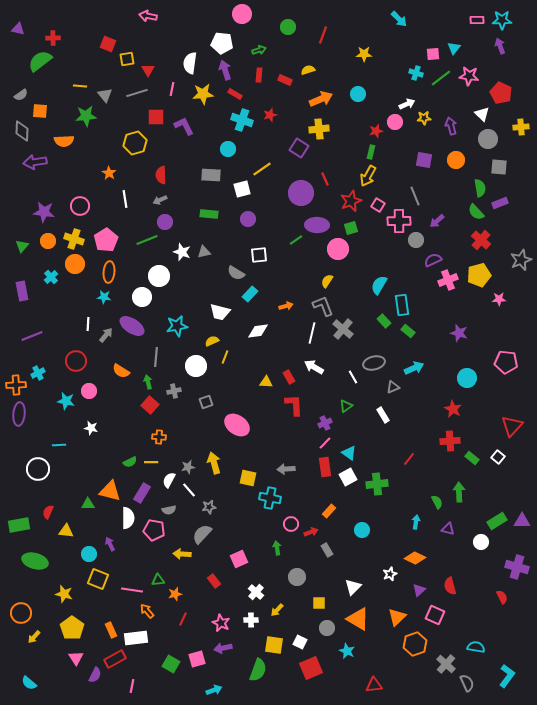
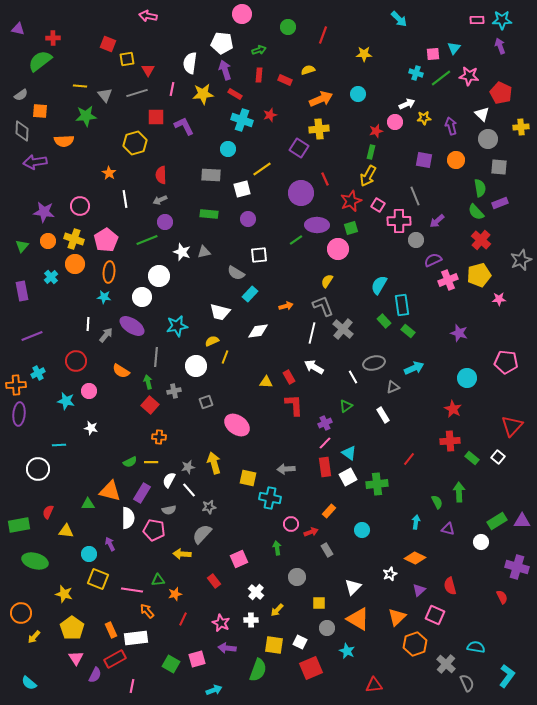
purple arrow at (223, 648): moved 4 px right; rotated 18 degrees clockwise
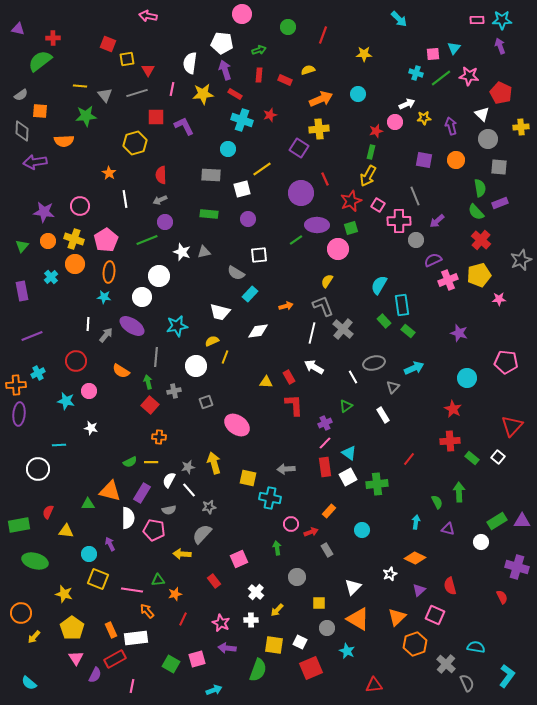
gray triangle at (393, 387): rotated 24 degrees counterclockwise
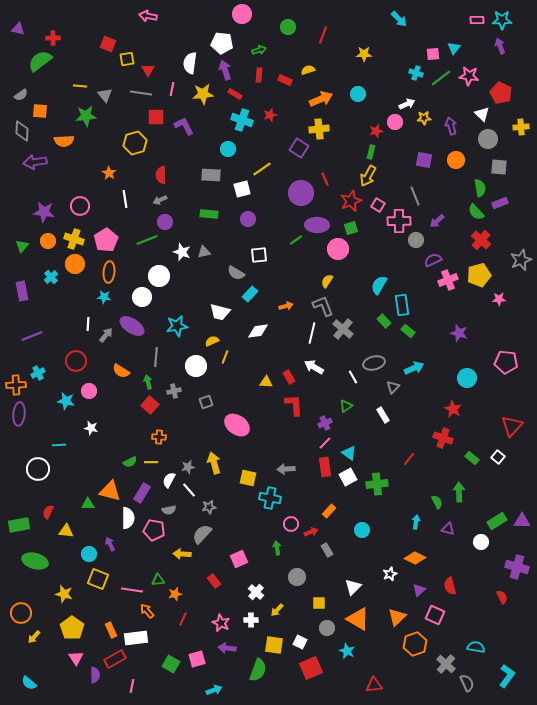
gray line at (137, 93): moved 4 px right; rotated 25 degrees clockwise
red cross at (450, 441): moved 7 px left, 3 px up; rotated 24 degrees clockwise
purple semicircle at (95, 675): rotated 28 degrees counterclockwise
